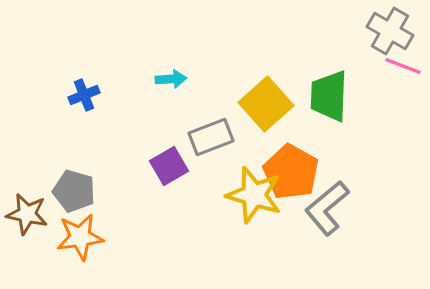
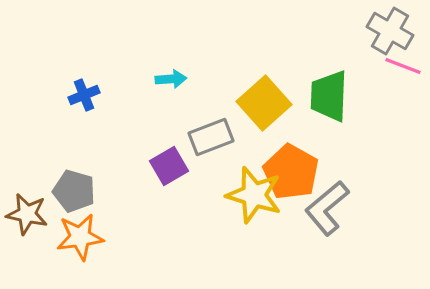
yellow square: moved 2 px left, 1 px up
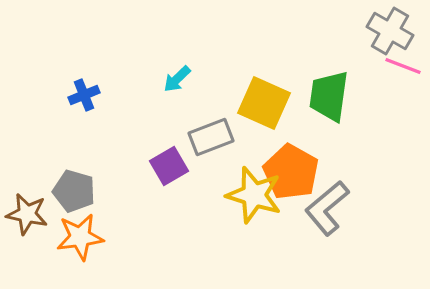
cyan arrow: moved 6 px right; rotated 140 degrees clockwise
green trapezoid: rotated 6 degrees clockwise
yellow square: rotated 24 degrees counterclockwise
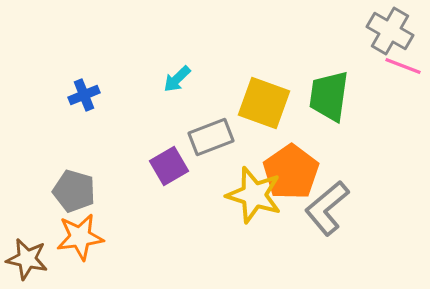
yellow square: rotated 4 degrees counterclockwise
orange pentagon: rotated 8 degrees clockwise
brown star: moved 45 px down
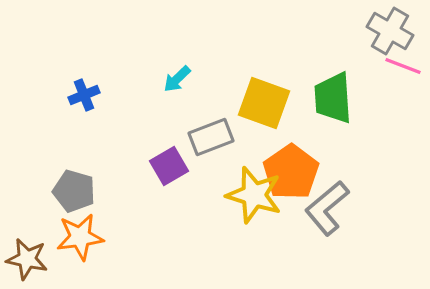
green trapezoid: moved 4 px right, 2 px down; rotated 12 degrees counterclockwise
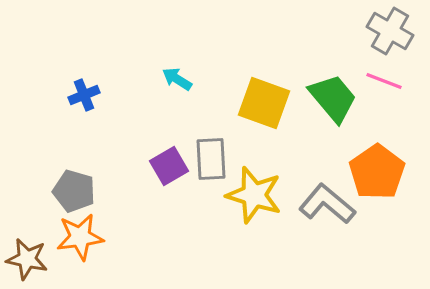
pink line: moved 19 px left, 15 px down
cyan arrow: rotated 76 degrees clockwise
green trapezoid: rotated 144 degrees clockwise
gray rectangle: moved 22 px down; rotated 72 degrees counterclockwise
orange pentagon: moved 86 px right
gray L-shape: moved 4 px up; rotated 80 degrees clockwise
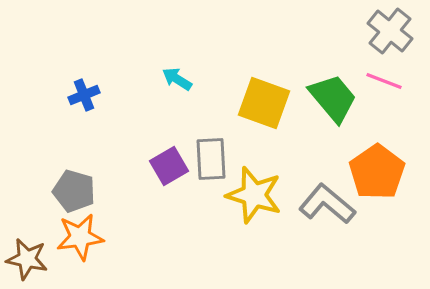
gray cross: rotated 9 degrees clockwise
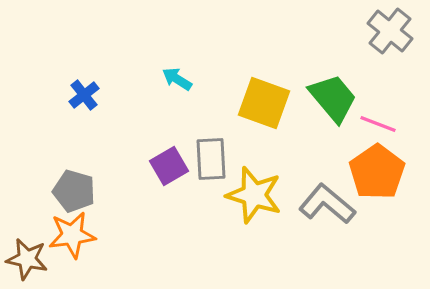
pink line: moved 6 px left, 43 px down
blue cross: rotated 16 degrees counterclockwise
orange star: moved 8 px left, 2 px up
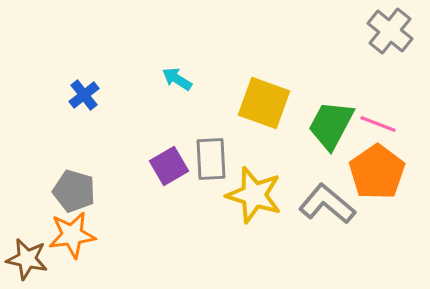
green trapezoid: moved 2 px left, 27 px down; rotated 112 degrees counterclockwise
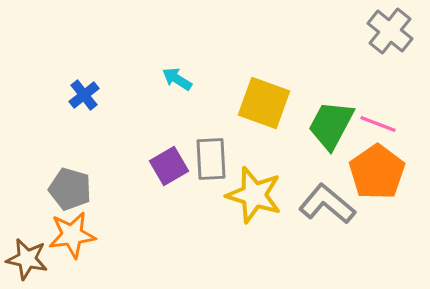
gray pentagon: moved 4 px left, 2 px up
